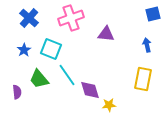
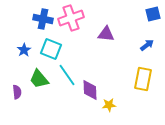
blue cross: moved 14 px right, 1 px down; rotated 30 degrees counterclockwise
blue arrow: rotated 64 degrees clockwise
purple diamond: rotated 15 degrees clockwise
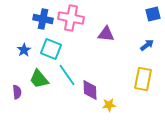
pink cross: rotated 30 degrees clockwise
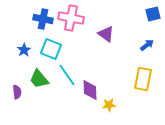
purple triangle: rotated 30 degrees clockwise
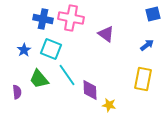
yellow star: rotated 16 degrees clockwise
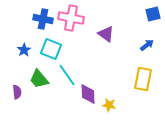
purple diamond: moved 2 px left, 4 px down
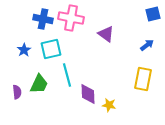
cyan square: rotated 35 degrees counterclockwise
cyan line: rotated 20 degrees clockwise
green trapezoid: moved 5 px down; rotated 115 degrees counterclockwise
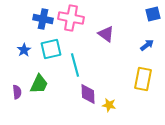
cyan line: moved 8 px right, 10 px up
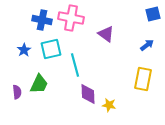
blue cross: moved 1 px left, 1 px down
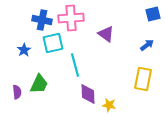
pink cross: rotated 15 degrees counterclockwise
cyan square: moved 2 px right, 6 px up
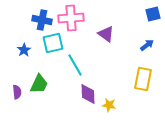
cyan line: rotated 15 degrees counterclockwise
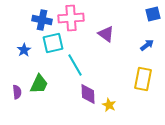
yellow star: rotated 16 degrees clockwise
